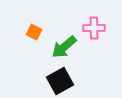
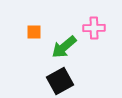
orange square: rotated 28 degrees counterclockwise
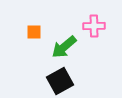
pink cross: moved 2 px up
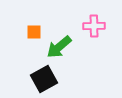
green arrow: moved 5 px left
black square: moved 16 px left, 2 px up
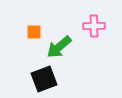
black square: rotated 8 degrees clockwise
